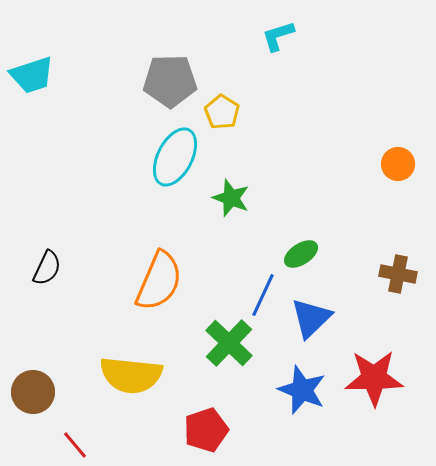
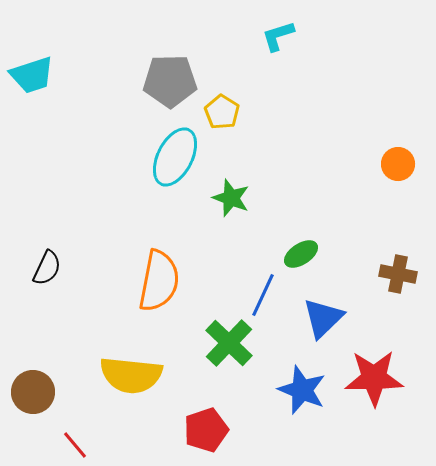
orange semicircle: rotated 12 degrees counterclockwise
blue triangle: moved 12 px right
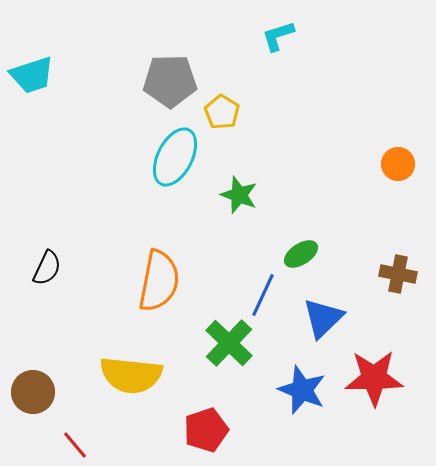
green star: moved 8 px right, 3 px up
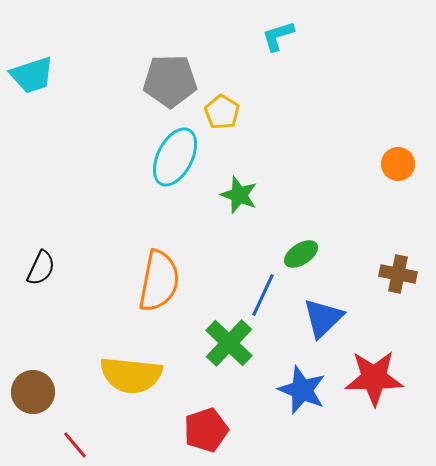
black semicircle: moved 6 px left
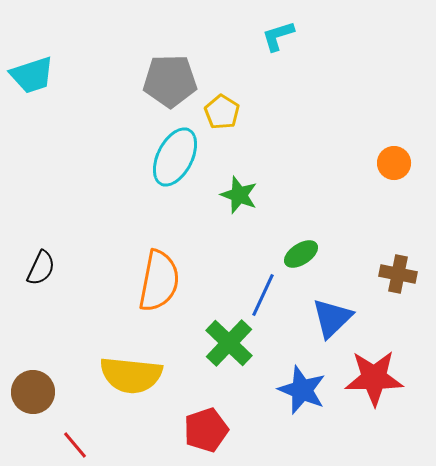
orange circle: moved 4 px left, 1 px up
blue triangle: moved 9 px right
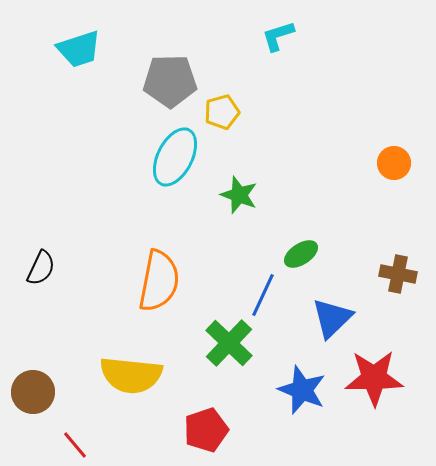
cyan trapezoid: moved 47 px right, 26 px up
yellow pentagon: rotated 24 degrees clockwise
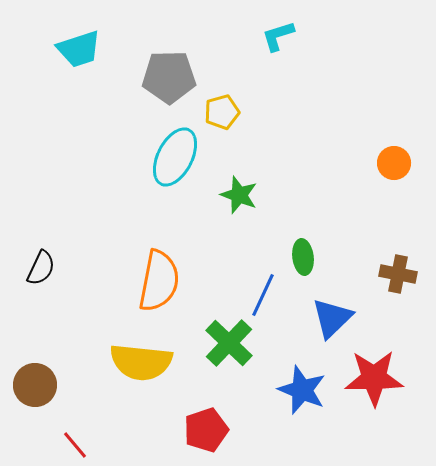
gray pentagon: moved 1 px left, 4 px up
green ellipse: moved 2 px right, 3 px down; rotated 64 degrees counterclockwise
yellow semicircle: moved 10 px right, 13 px up
brown circle: moved 2 px right, 7 px up
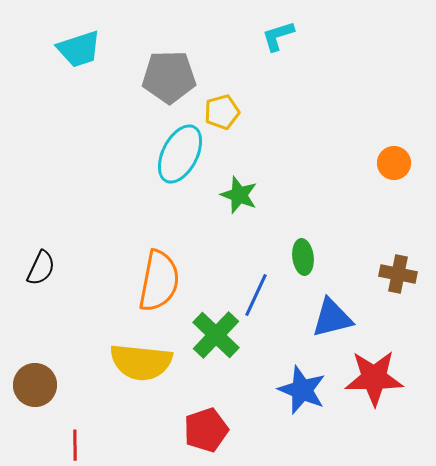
cyan ellipse: moved 5 px right, 3 px up
blue line: moved 7 px left
blue triangle: rotated 30 degrees clockwise
green cross: moved 13 px left, 8 px up
red line: rotated 40 degrees clockwise
